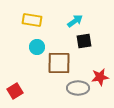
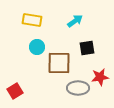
black square: moved 3 px right, 7 px down
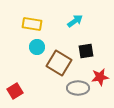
yellow rectangle: moved 4 px down
black square: moved 1 px left, 3 px down
brown square: rotated 30 degrees clockwise
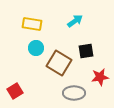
cyan circle: moved 1 px left, 1 px down
gray ellipse: moved 4 px left, 5 px down
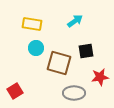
brown square: rotated 15 degrees counterclockwise
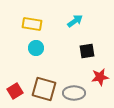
black square: moved 1 px right
brown square: moved 15 px left, 26 px down
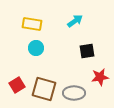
red square: moved 2 px right, 6 px up
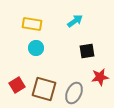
gray ellipse: rotated 65 degrees counterclockwise
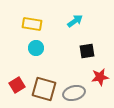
gray ellipse: rotated 50 degrees clockwise
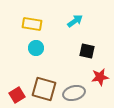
black square: rotated 21 degrees clockwise
red square: moved 10 px down
